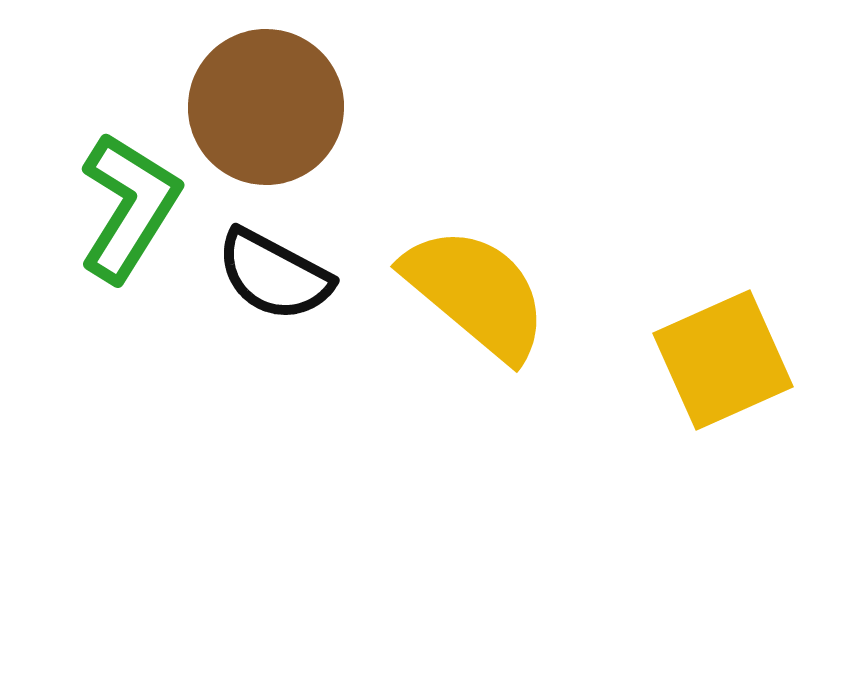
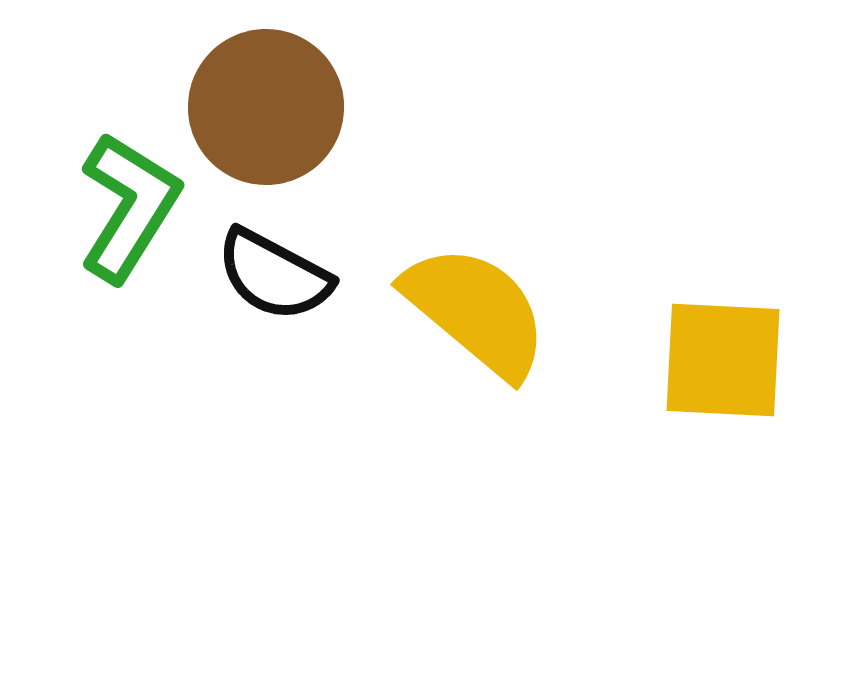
yellow semicircle: moved 18 px down
yellow square: rotated 27 degrees clockwise
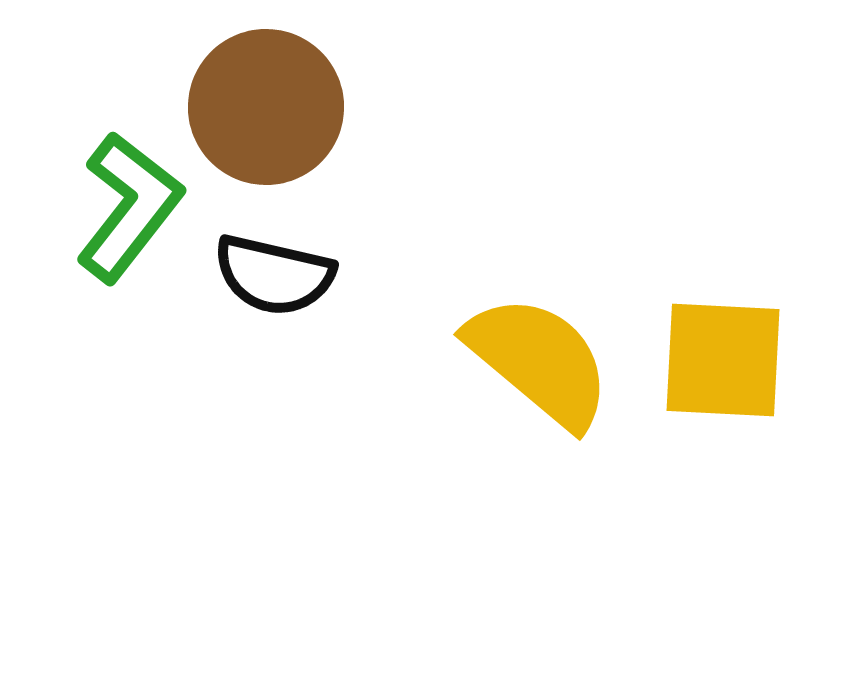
green L-shape: rotated 6 degrees clockwise
black semicircle: rotated 15 degrees counterclockwise
yellow semicircle: moved 63 px right, 50 px down
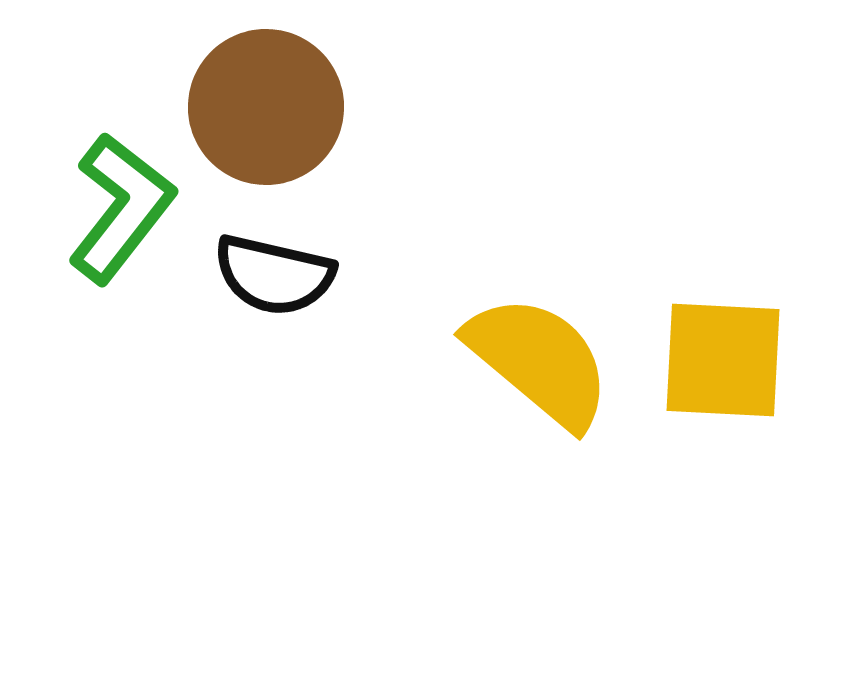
green L-shape: moved 8 px left, 1 px down
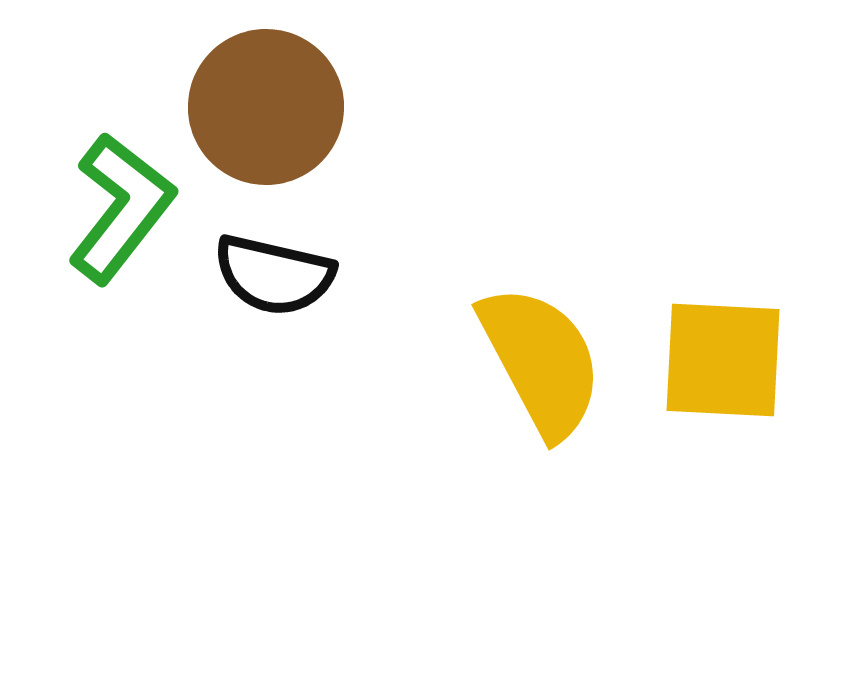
yellow semicircle: moved 2 px right; rotated 22 degrees clockwise
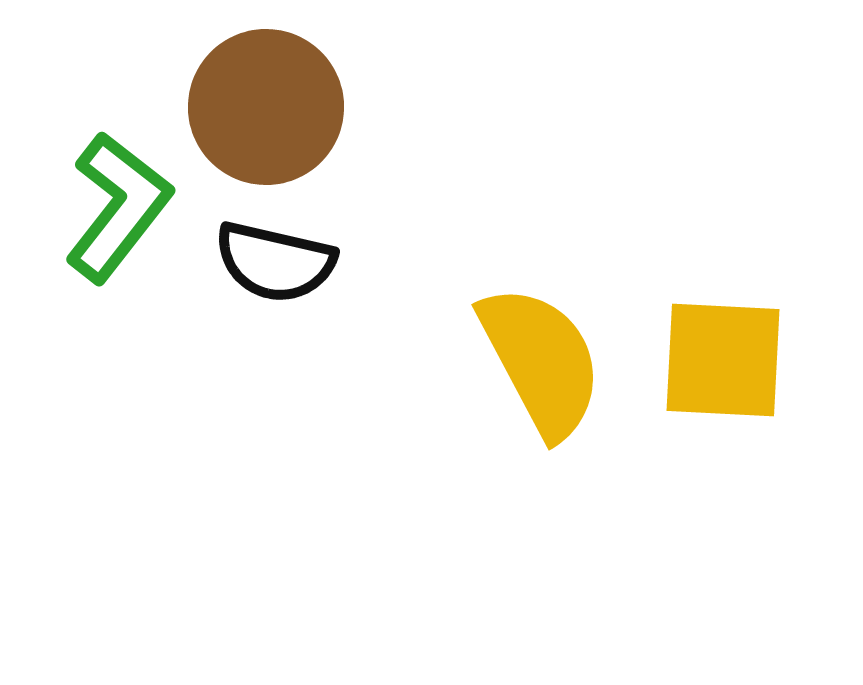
green L-shape: moved 3 px left, 1 px up
black semicircle: moved 1 px right, 13 px up
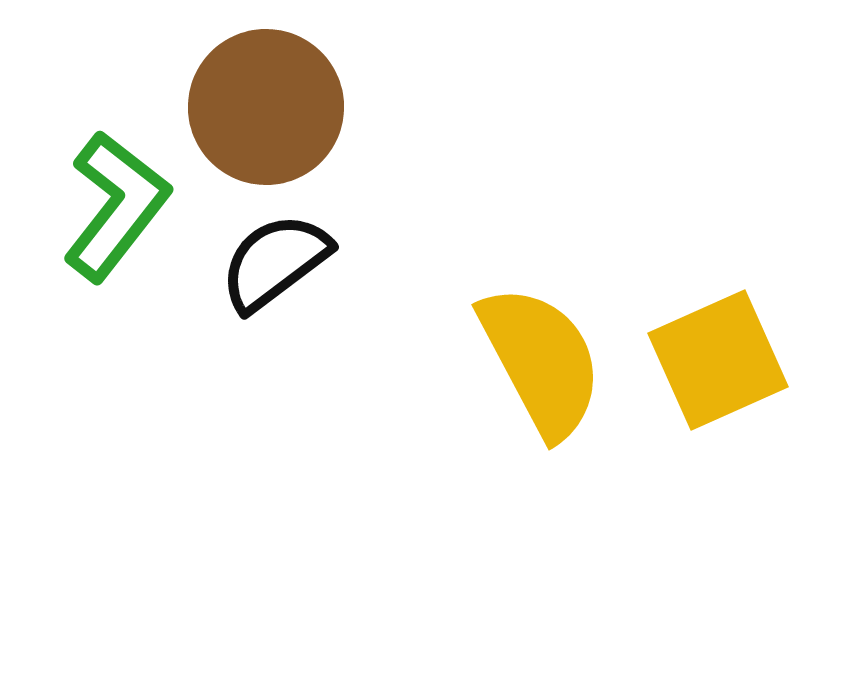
green L-shape: moved 2 px left, 1 px up
black semicircle: rotated 130 degrees clockwise
yellow square: moved 5 px left; rotated 27 degrees counterclockwise
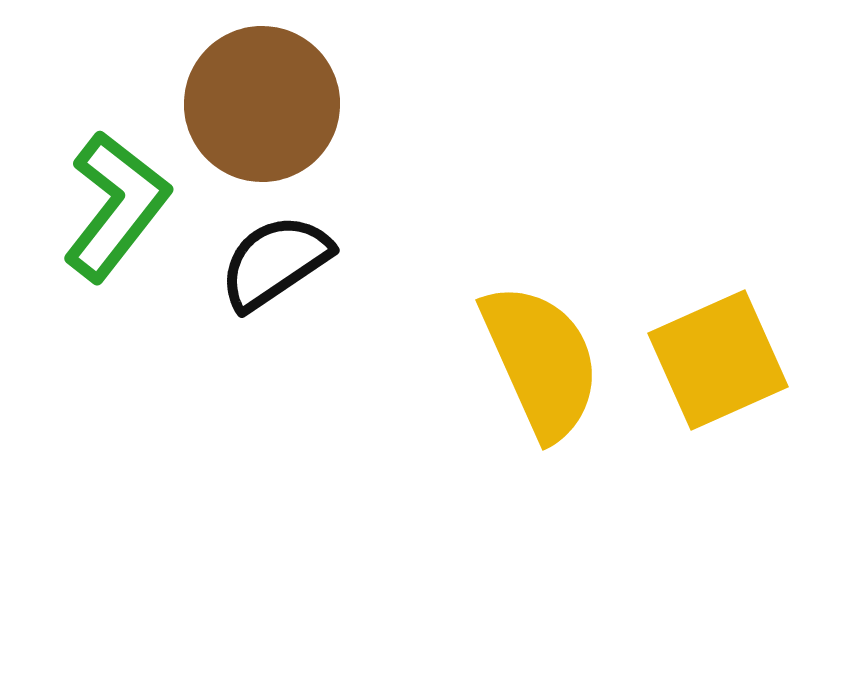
brown circle: moved 4 px left, 3 px up
black semicircle: rotated 3 degrees clockwise
yellow semicircle: rotated 4 degrees clockwise
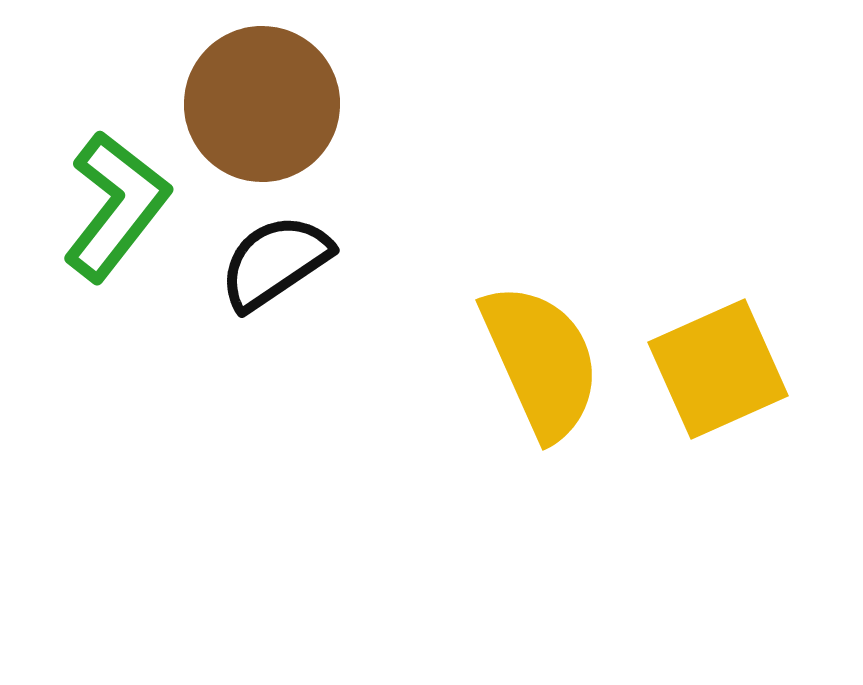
yellow square: moved 9 px down
